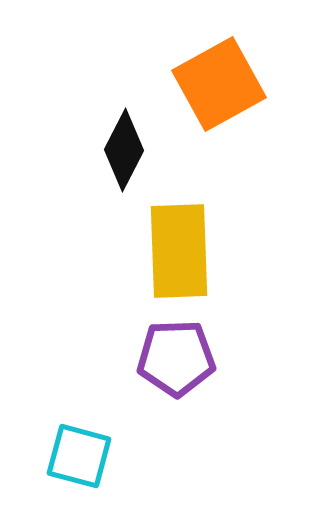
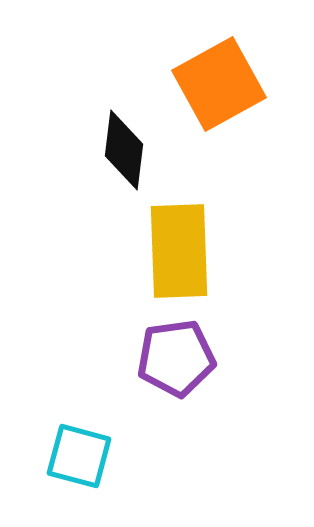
black diamond: rotated 20 degrees counterclockwise
purple pentagon: rotated 6 degrees counterclockwise
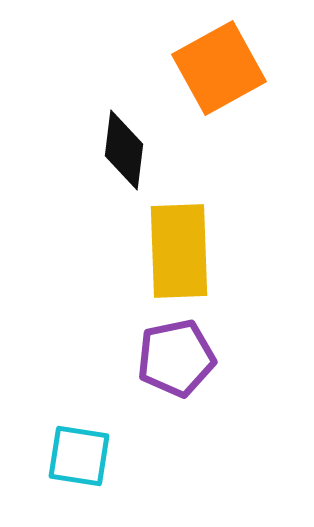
orange square: moved 16 px up
purple pentagon: rotated 4 degrees counterclockwise
cyan square: rotated 6 degrees counterclockwise
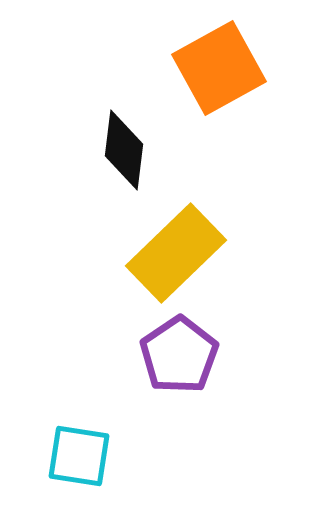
yellow rectangle: moved 3 px left, 2 px down; rotated 48 degrees clockwise
purple pentagon: moved 3 px right, 3 px up; rotated 22 degrees counterclockwise
